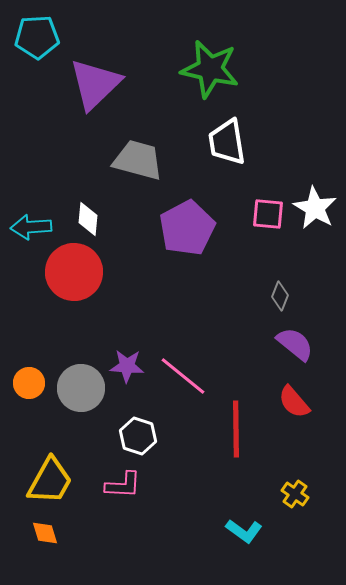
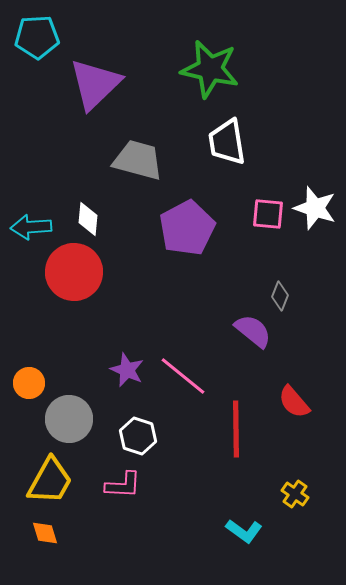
white star: rotated 12 degrees counterclockwise
purple semicircle: moved 42 px left, 13 px up
purple star: moved 4 px down; rotated 20 degrees clockwise
gray circle: moved 12 px left, 31 px down
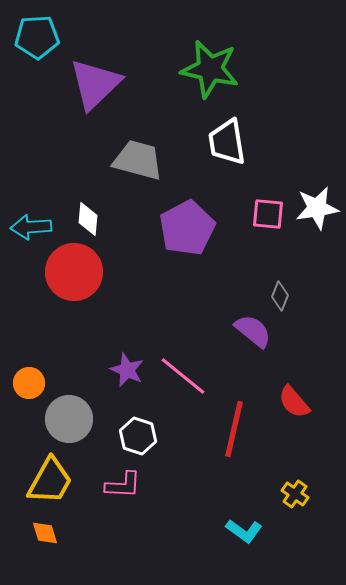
white star: moved 2 px right; rotated 27 degrees counterclockwise
red line: moved 2 px left; rotated 14 degrees clockwise
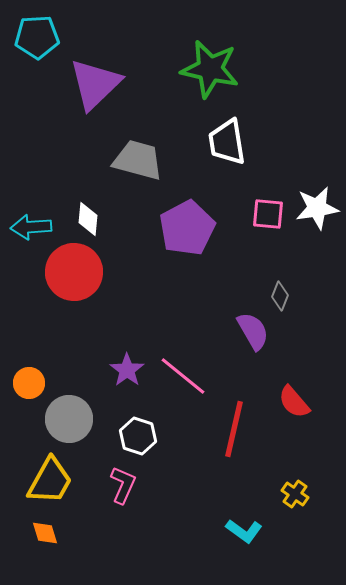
purple semicircle: rotated 21 degrees clockwise
purple star: rotated 12 degrees clockwise
pink L-shape: rotated 69 degrees counterclockwise
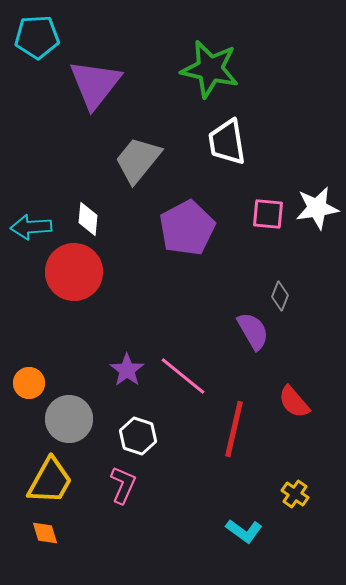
purple triangle: rotated 8 degrees counterclockwise
gray trapezoid: rotated 66 degrees counterclockwise
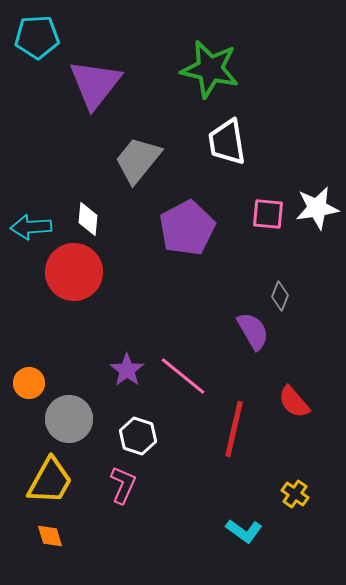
orange diamond: moved 5 px right, 3 px down
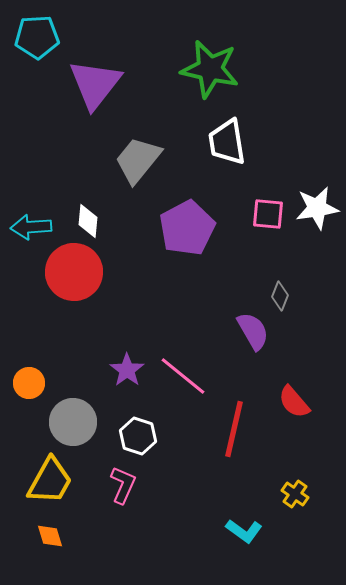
white diamond: moved 2 px down
gray circle: moved 4 px right, 3 px down
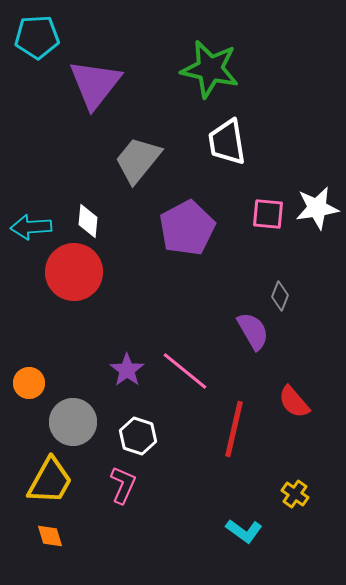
pink line: moved 2 px right, 5 px up
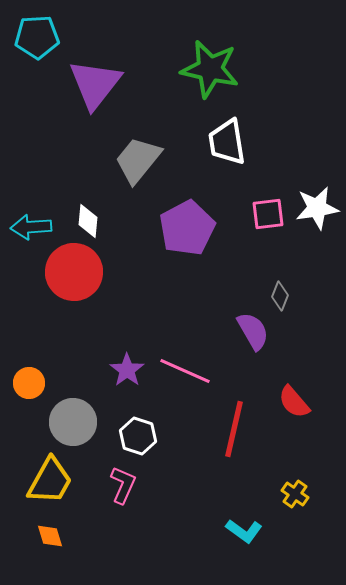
pink square: rotated 12 degrees counterclockwise
pink line: rotated 15 degrees counterclockwise
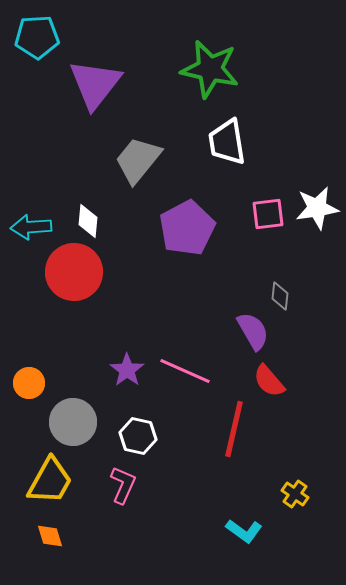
gray diamond: rotated 16 degrees counterclockwise
red semicircle: moved 25 px left, 21 px up
white hexagon: rotated 6 degrees counterclockwise
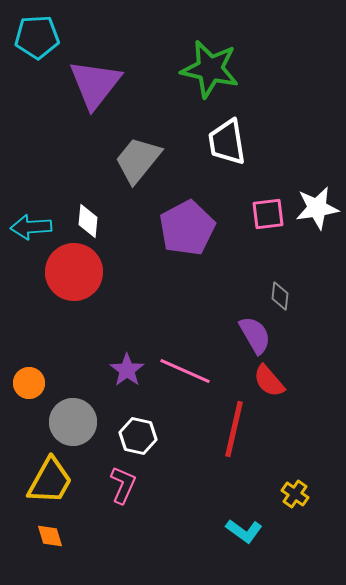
purple semicircle: moved 2 px right, 4 px down
